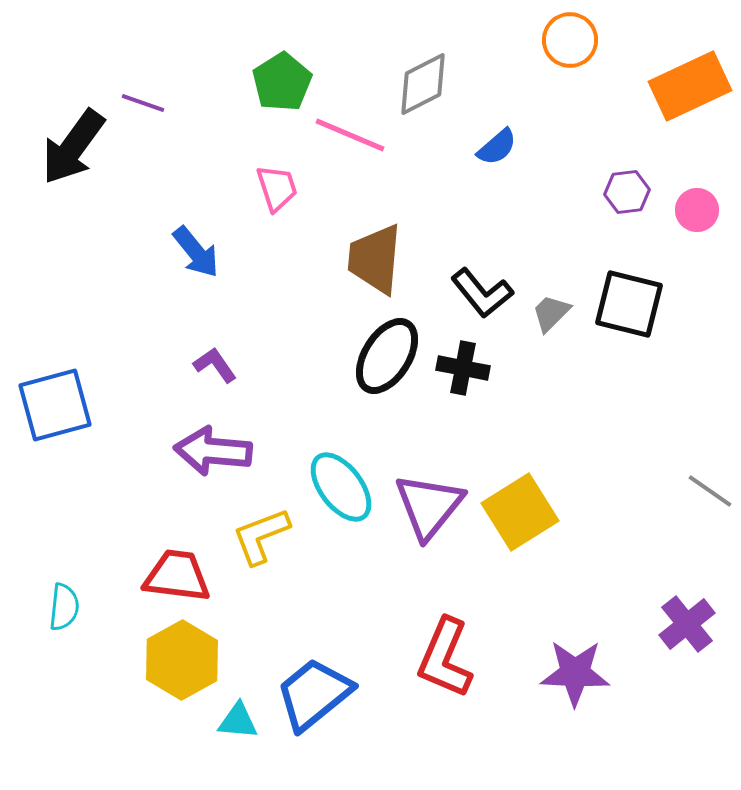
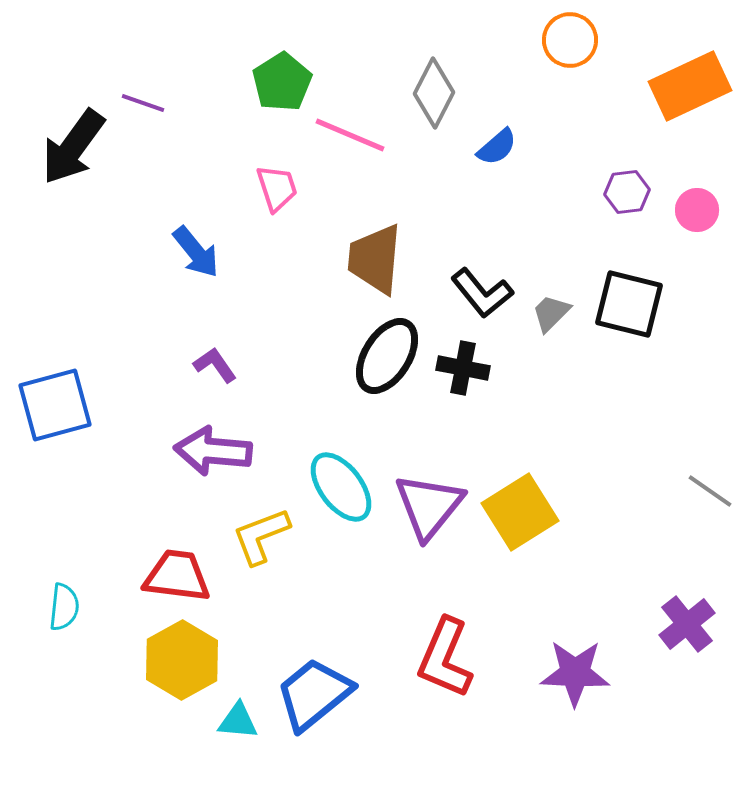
gray diamond: moved 11 px right, 9 px down; rotated 36 degrees counterclockwise
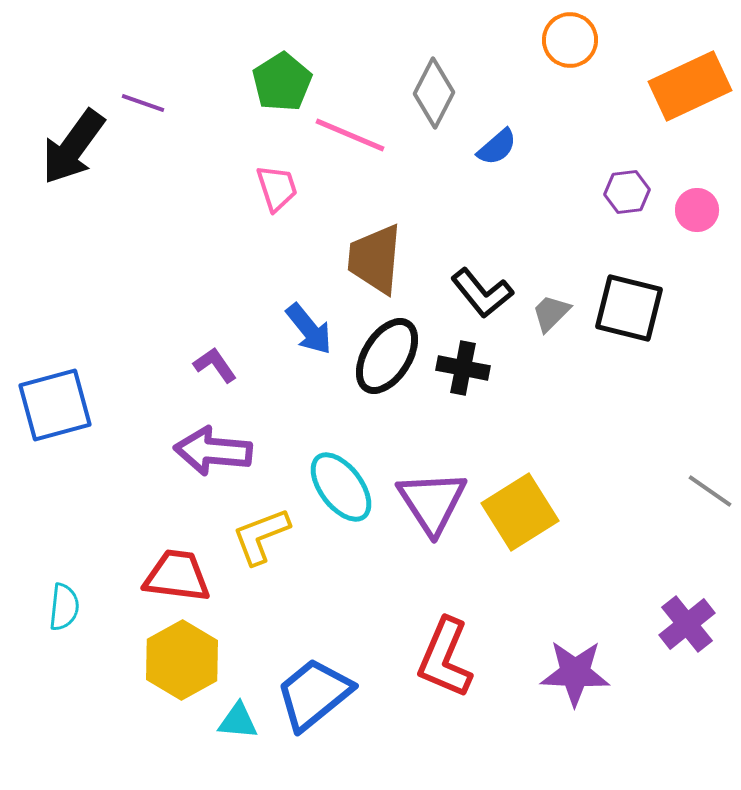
blue arrow: moved 113 px right, 77 px down
black square: moved 4 px down
purple triangle: moved 3 px right, 4 px up; rotated 12 degrees counterclockwise
